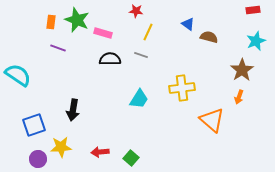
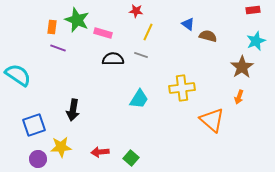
orange rectangle: moved 1 px right, 5 px down
brown semicircle: moved 1 px left, 1 px up
black semicircle: moved 3 px right
brown star: moved 3 px up
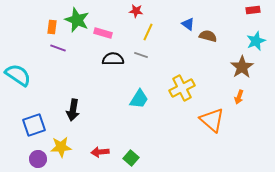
yellow cross: rotated 20 degrees counterclockwise
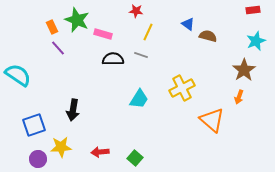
orange rectangle: rotated 32 degrees counterclockwise
pink rectangle: moved 1 px down
purple line: rotated 28 degrees clockwise
brown star: moved 2 px right, 3 px down
green square: moved 4 px right
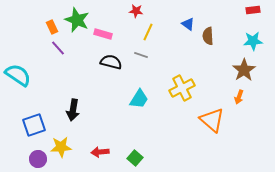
brown semicircle: rotated 108 degrees counterclockwise
cyan star: moved 3 px left; rotated 18 degrees clockwise
black semicircle: moved 2 px left, 3 px down; rotated 15 degrees clockwise
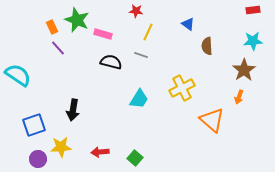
brown semicircle: moved 1 px left, 10 px down
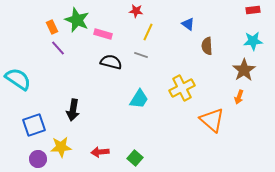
cyan semicircle: moved 4 px down
